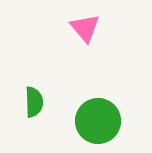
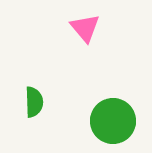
green circle: moved 15 px right
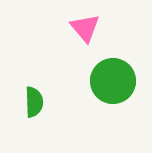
green circle: moved 40 px up
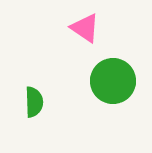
pink triangle: rotated 16 degrees counterclockwise
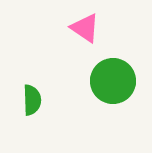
green semicircle: moved 2 px left, 2 px up
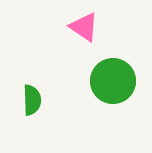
pink triangle: moved 1 px left, 1 px up
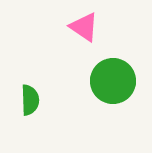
green semicircle: moved 2 px left
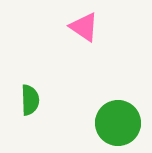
green circle: moved 5 px right, 42 px down
